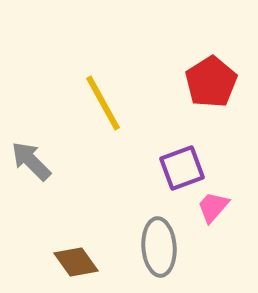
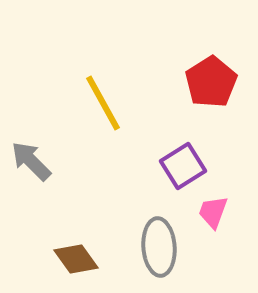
purple square: moved 1 px right, 2 px up; rotated 12 degrees counterclockwise
pink trapezoid: moved 5 px down; rotated 21 degrees counterclockwise
brown diamond: moved 3 px up
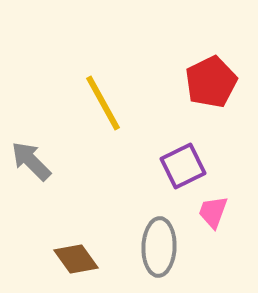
red pentagon: rotated 6 degrees clockwise
purple square: rotated 6 degrees clockwise
gray ellipse: rotated 6 degrees clockwise
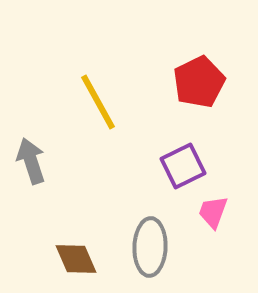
red pentagon: moved 12 px left
yellow line: moved 5 px left, 1 px up
gray arrow: rotated 27 degrees clockwise
gray ellipse: moved 9 px left
brown diamond: rotated 12 degrees clockwise
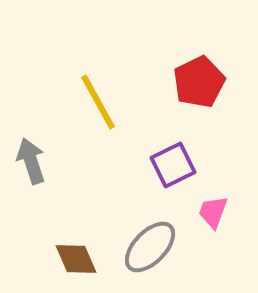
purple square: moved 10 px left, 1 px up
gray ellipse: rotated 42 degrees clockwise
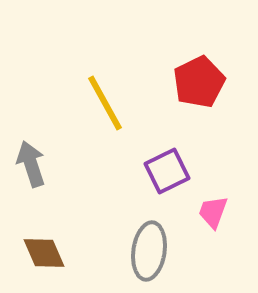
yellow line: moved 7 px right, 1 px down
gray arrow: moved 3 px down
purple square: moved 6 px left, 6 px down
gray ellipse: moved 1 px left, 4 px down; rotated 36 degrees counterclockwise
brown diamond: moved 32 px left, 6 px up
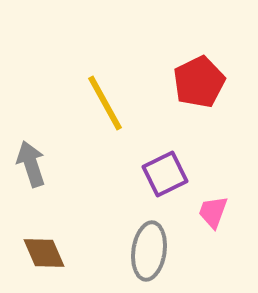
purple square: moved 2 px left, 3 px down
